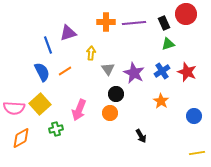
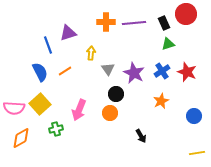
blue semicircle: moved 2 px left
orange star: rotated 14 degrees clockwise
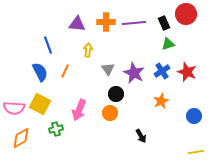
purple triangle: moved 9 px right, 9 px up; rotated 24 degrees clockwise
yellow arrow: moved 3 px left, 3 px up
orange line: rotated 32 degrees counterclockwise
yellow square: rotated 20 degrees counterclockwise
yellow line: moved 1 px left, 1 px up
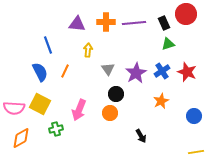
purple star: moved 2 px right; rotated 15 degrees clockwise
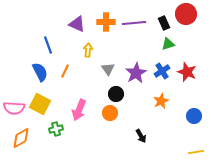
purple triangle: rotated 18 degrees clockwise
